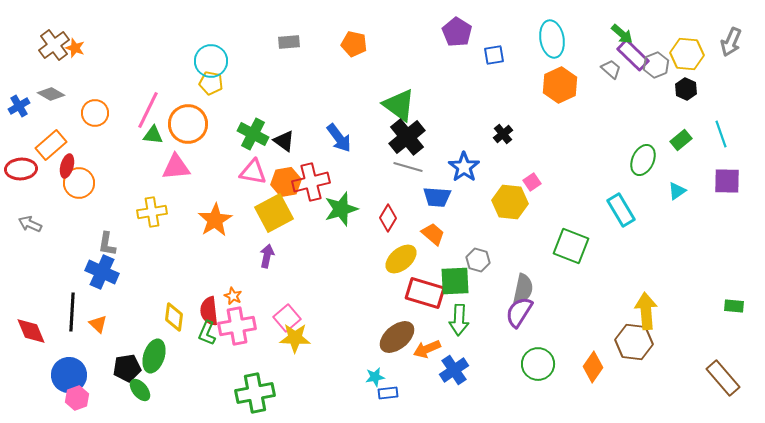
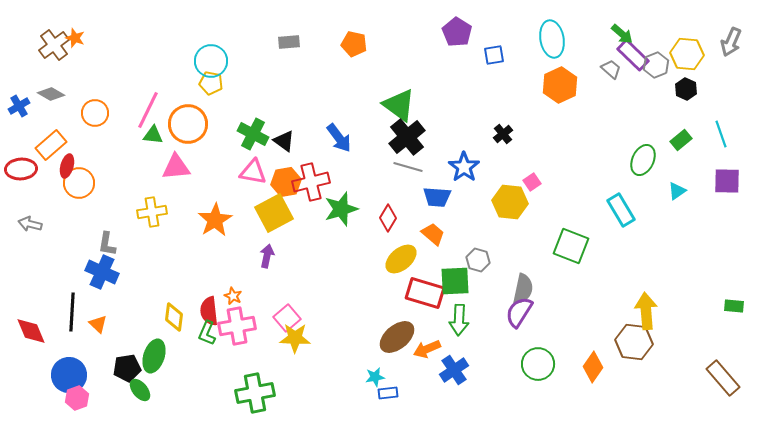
orange star at (75, 48): moved 10 px up
gray arrow at (30, 224): rotated 10 degrees counterclockwise
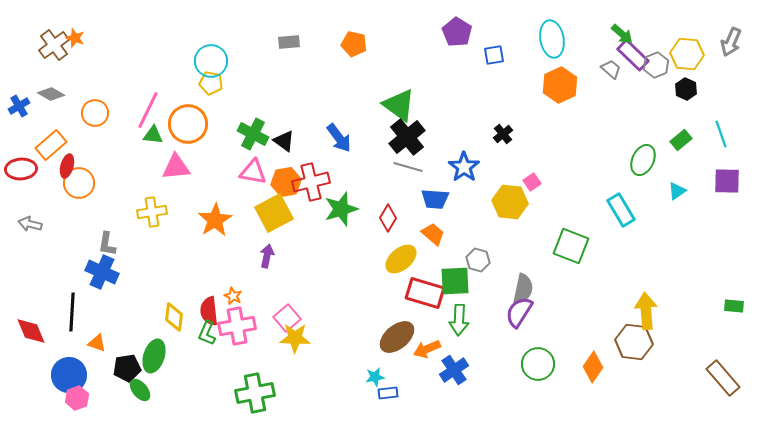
blue trapezoid at (437, 197): moved 2 px left, 2 px down
orange triangle at (98, 324): moved 1 px left, 19 px down; rotated 24 degrees counterclockwise
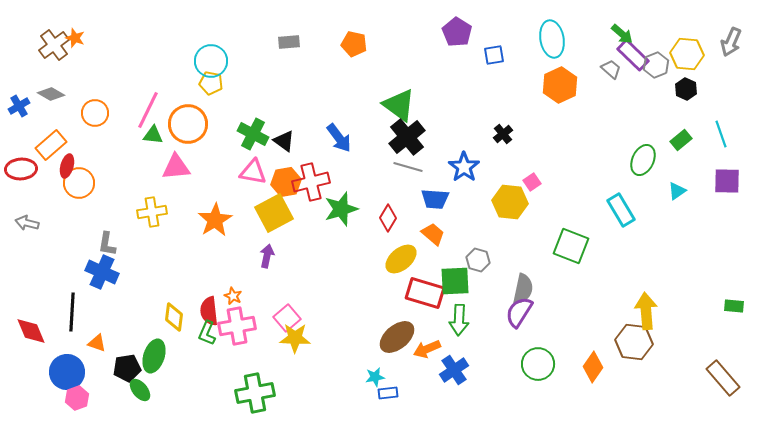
gray arrow at (30, 224): moved 3 px left, 1 px up
blue circle at (69, 375): moved 2 px left, 3 px up
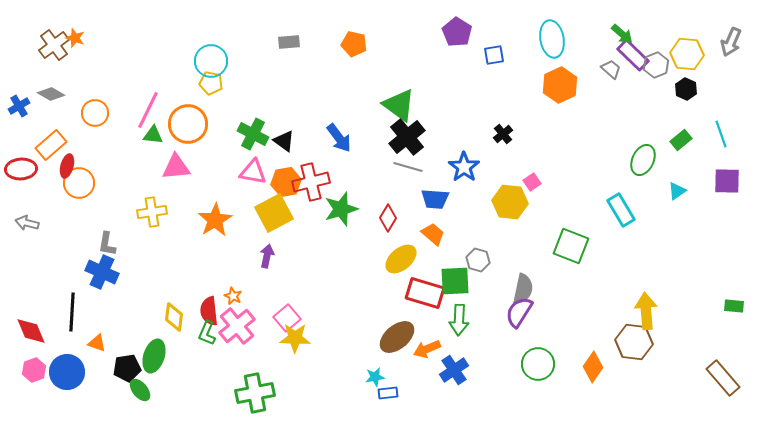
pink cross at (237, 326): rotated 30 degrees counterclockwise
pink hexagon at (77, 398): moved 43 px left, 28 px up
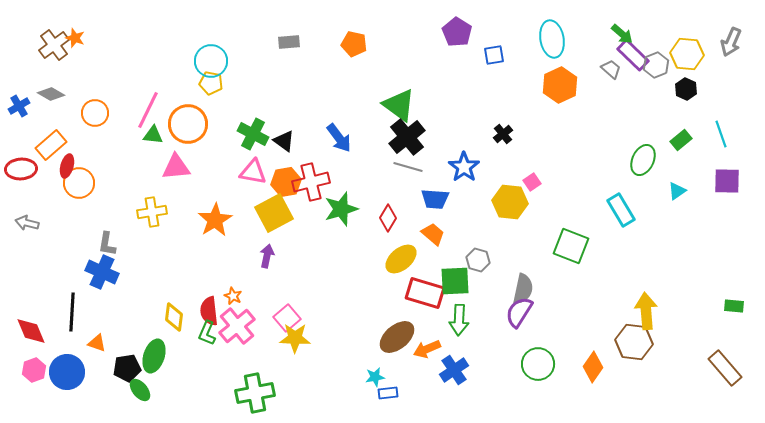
brown rectangle at (723, 378): moved 2 px right, 10 px up
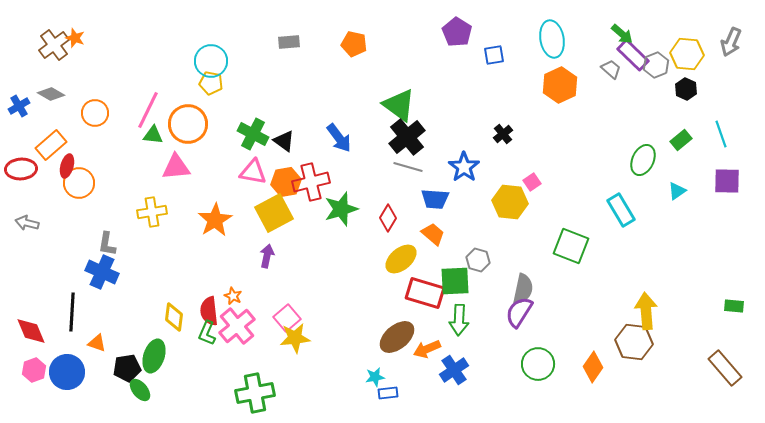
yellow star at (295, 338): rotated 8 degrees counterclockwise
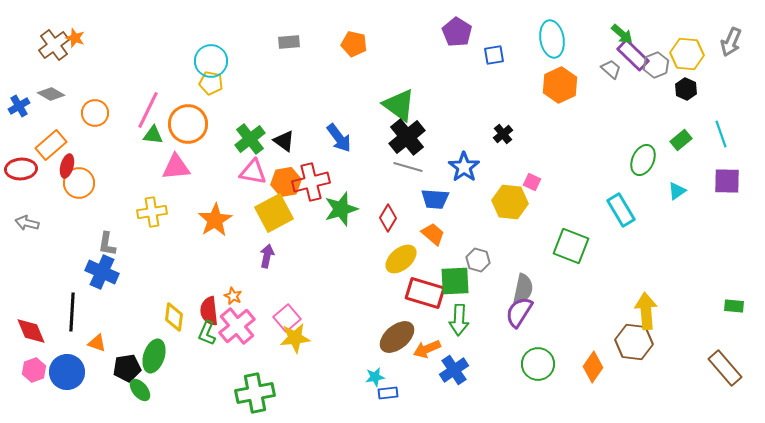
green cross at (253, 134): moved 3 px left, 5 px down; rotated 24 degrees clockwise
pink square at (532, 182): rotated 30 degrees counterclockwise
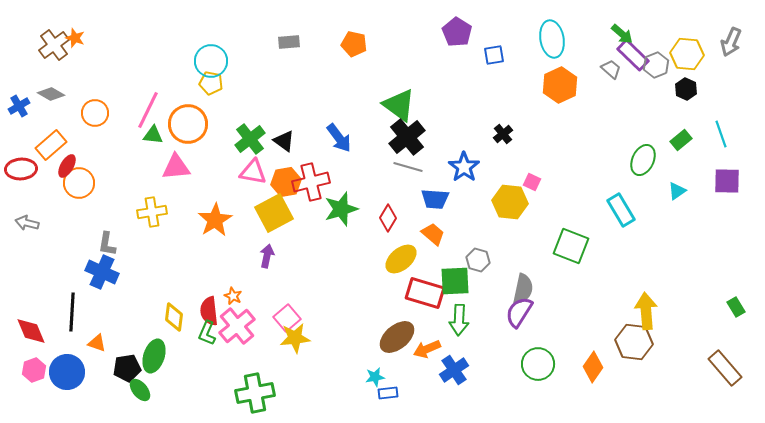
red ellipse at (67, 166): rotated 15 degrees clockwise
green rectangle at (734, 306): moved 2 px right, 1 px down; rotated 54 degrees clockwise
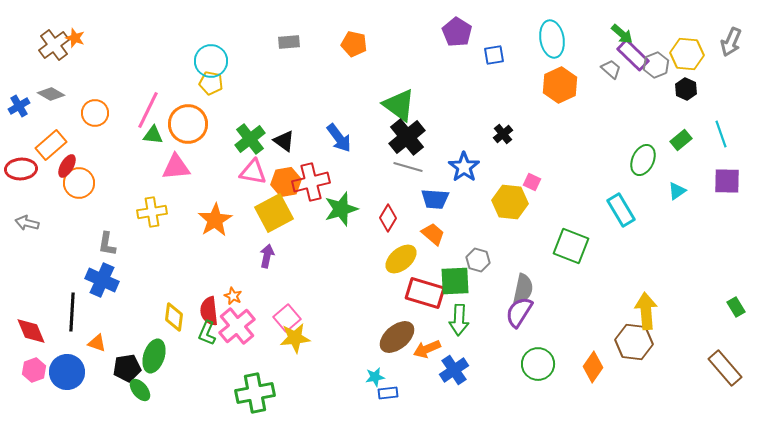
blue cross at (102, 272): moved 8 px down
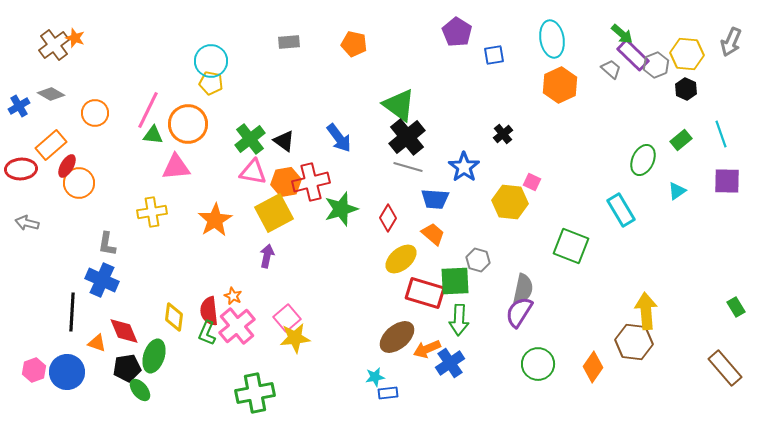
red diamond at (31, 331): moved 93 px right
blue cross at (454, 370): moved 4 px left, 7 px up
